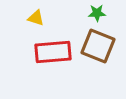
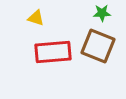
green star: moved 5 px right
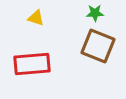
green star: moved 7 px left
red rectangle: moved 21 px left, 12 px down
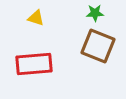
red rectangle: moved 2 px right
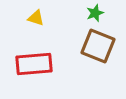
green star: rotated 18 degrees counterclockwise
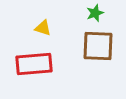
yellow triangle: moved 7 px right, 10 px down
brown square: rotated 20 degrees counterclockwise
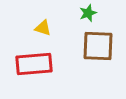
green star: moved 7 px left
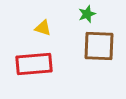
green star: moved 1 px left, 1 px down
brown square: moved 1 px right
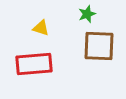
yellow triangle: moved 2 px left
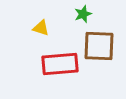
green star: moved 4 px left
red rectangle: moved 26 px right
